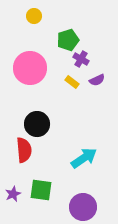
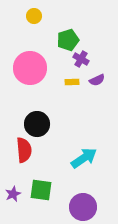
yellow rectangle: rotated 40 degrees counterclockwise
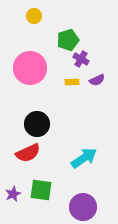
red semicircle: moved 4 px right, 3 px down; rotated 70 degrees clockwise
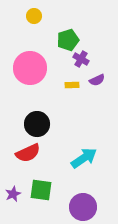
yellow rectangle: moved 3 px down
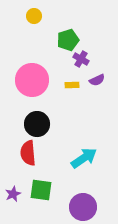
pink circle: moved 2 px right, 12 px down
red semicircle: rotated 110 degrees clockwise
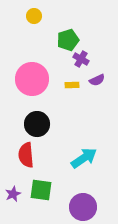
pink circle: moved 1 px up
red semicircle: moved 2 px left, 2 px down
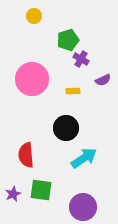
purple semicircle: moved 6 px right
yellow rectangle: moved 1 px right, 6 px down
black circle: moved 29 px right, 4 px down
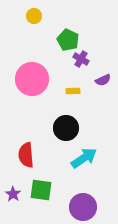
green pentagon: rotated 30 degrees counterclockwise
purple star: rotated 14 degrees counterclockwise
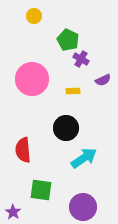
red semicircle: moved 3 px left, 5 px up
purple star: moved 18 px down
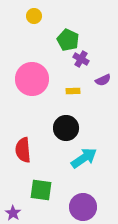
purple star: moved 1 px down
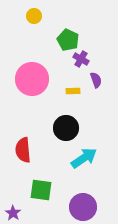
purple semicircle: moved 7 px left; rotated 84 degrees counterclockwise
